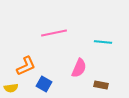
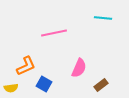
cyan line: moved 24 px up
brown rectangle: rotated 48 degrees counterclockwise
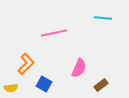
orange L-shape: moved 2 px up; rotated 20 degrees counterclockwise
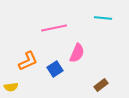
pink line: moved 5 px up
orange L-shape: moved 2 px right, 3 px up; rotated 20 degrees clockwise
pink semicircle: moved 2 px left, 15 px up
blue square: moved 11 px right, 15 px up; rotated 28 degrees clockwise
yellow semicircle: moved 1 px up
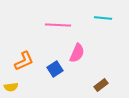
pink line: moved 4 px right, 3 px up; rotated 15 degrees clockwise
orange L-shape: moved 4 px left
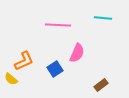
yellow semicircle: moved 8 px up; rotated 48 degrees clockwise
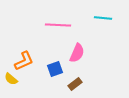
blue square: rotated 14 degrees clockwise
brown rectangle: moved 26 px left, 1 px up
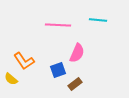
cyan line: moved 5 px left, 2 px down
orange L-shape: rotated 80 degrees clockwise
blue square: moved 3 px right, 1 px down
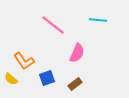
pink line: moved 5 px left; rotated 35 degrees clockwise
blue square: moved 11 px left, 8 px down
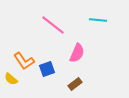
blue square: moved 9 px up
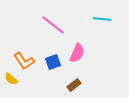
cyan line: moved 4 px right, 1 px up
blue square: moved 6 px right, 7 px up
brown rectangle: moved 1 px left, 1 px down
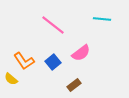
pink semicircle: moved 4 px right; rotated 30 degrees clockwise
blue square: rotated 21 degrees counterclockwise
